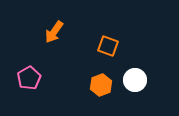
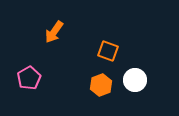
orange square: moved 5 px down
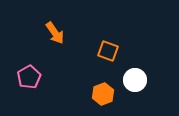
orange arrow: moved 1 px right, 1 px down; rotated 70 degrees counterclockwise
pink pentagon: moved 1 px up
orange hexagon: moved 2 px right, 9 px down
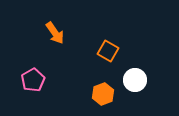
orange square: rotated 10 degrees clockwise
pink pentagon: moved 4 px right, 3 px down
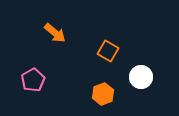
orange arrow: rotated 15 degrees counterclockwise
white circle: moved 6 px right, 3 px up
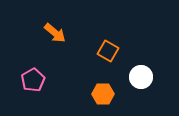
orange hexagon: rotated 20 degrees clockwise
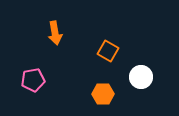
orange arrow: rotated 40 degrees clockwise
pink pentagon: rotated 20 degrees clockwise
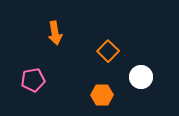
orange square: rotated 15 degrees clockwise
orange hexagon: moved 1 px left, 1 px down
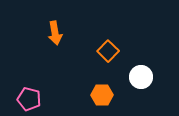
pink pentagon: moved 4 px left, 19 px down; rotated 25 degrees clockwise
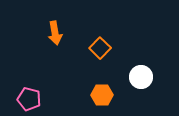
orange square: moved 8 px left, 3 px up
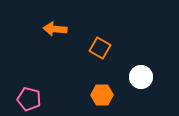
orange arrow: moved 4 px up; rotated 105 degrees clockwise
orange square: rotated 15 degrees counterclockwise
